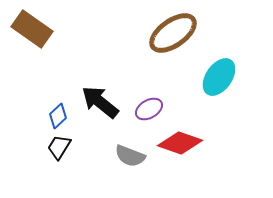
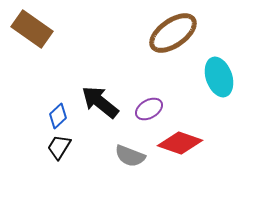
cyan ellipse: rotated 54 degrees counterclockwise
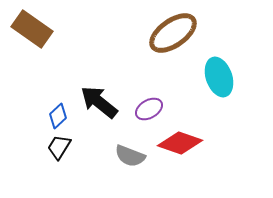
black arrow: moved 1 px left
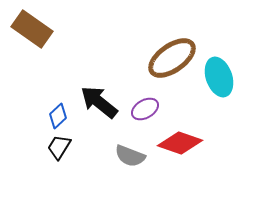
brown ellipse: moved 1 px left, 25 px down
purple ellipse: moved 4 px left
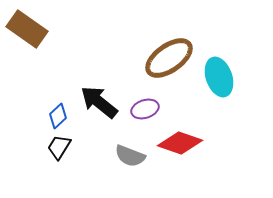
brown rectangle: moved 5 px left
brown ellipse: moved 3 px left
purple ellipse: rotated 12 degrees clockwise
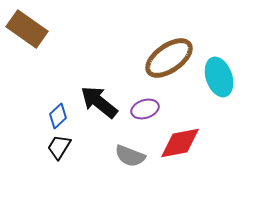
red diamond: rotated 30 degrees counterclockwise
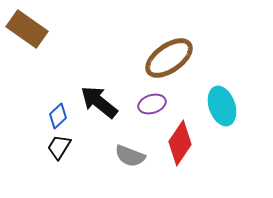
cyan ellipse: moved 3 px right, 29 px down
purple ellipse: moved 7 px right, 5 px up
red diamond: rotated 45 degrees counterclockwise
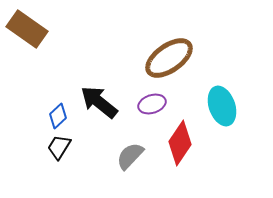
gray semicircle: rotated 112 degrees clockwise
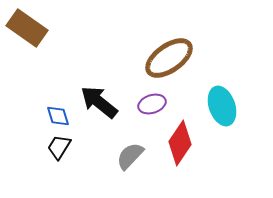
brown rectangle: moved 1 px up
blue diamond: rotated 65 degrees counterclockwise
